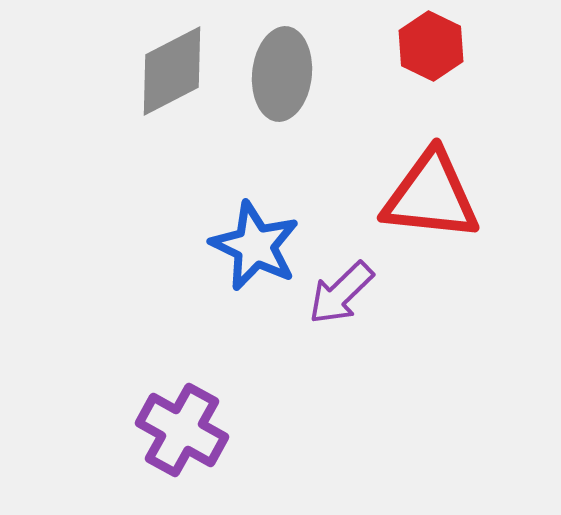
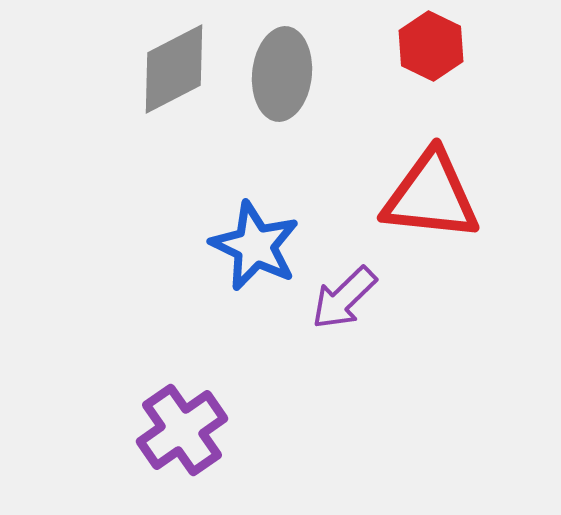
gray diamond: moved 2 px right, 2 px up
purple arrow: moved 3 px right, 5 px down
purple cross: rotated 26 degrees clockwise
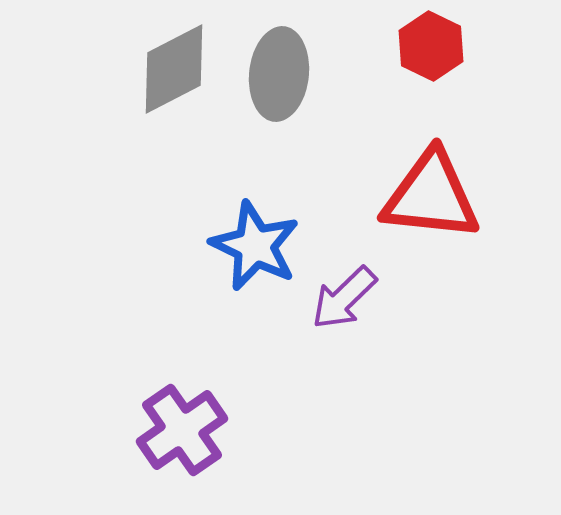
gray ellipse: moved 3 px left
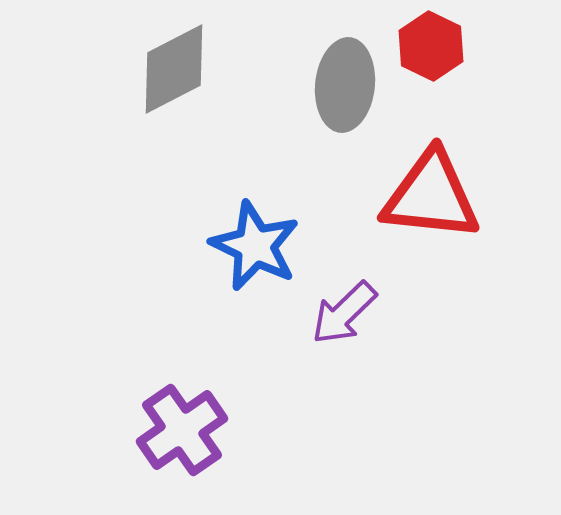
gray ellipse: moved 66 px right, 11 px down
purple arrow: moved 15 px down
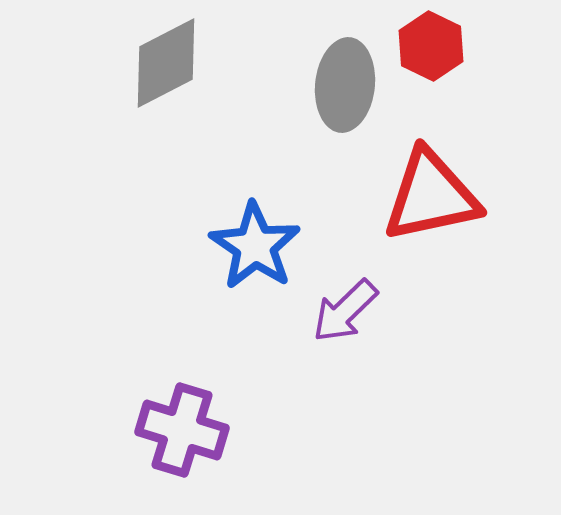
gray diamond: moved 8 px left, 6 px up
red triangle: rotated 18 degrees counterclockwise
blue star: rotated 8 degrees clockwise
purple arrow: moved 1 px right, 2 px up
purple cross: rotated 38 degrees counterclockwise
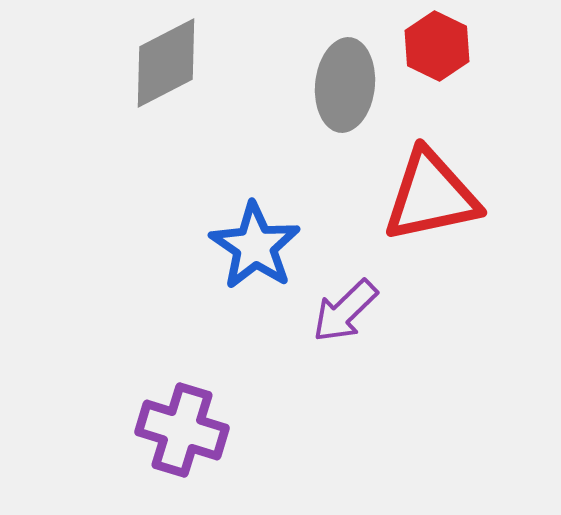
red hexagon: moved 6 px right
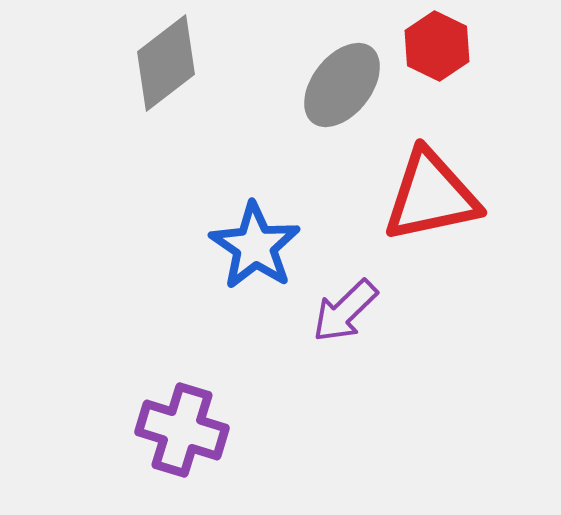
gray diamond: rotated 10 degrees counterclockwise
gray ellipse: moved 3 px left; rotated 32 degrees clockwise
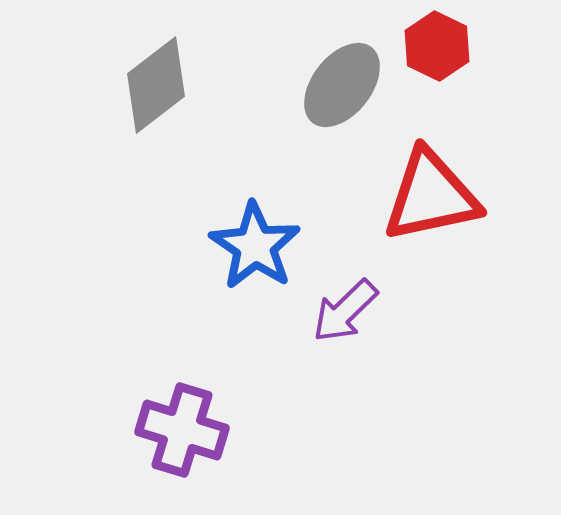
gray diamond: moved 10 px left, 22 px down
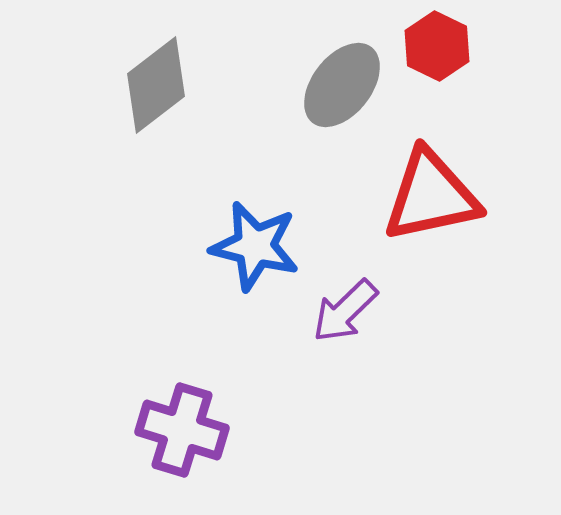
blue star: rotated 20 degrees counterclockwise
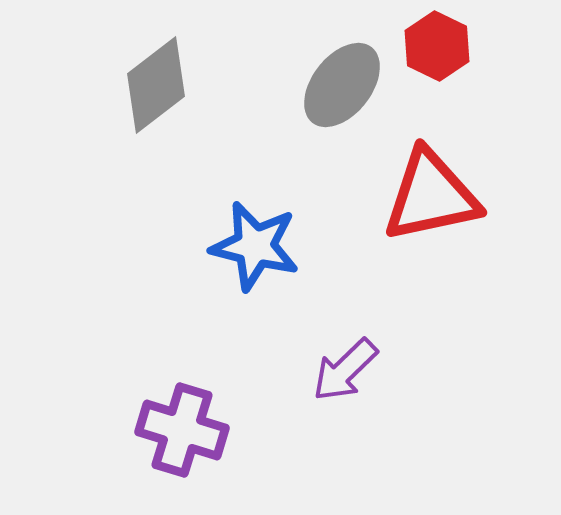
purple arrow: moved 59 px down
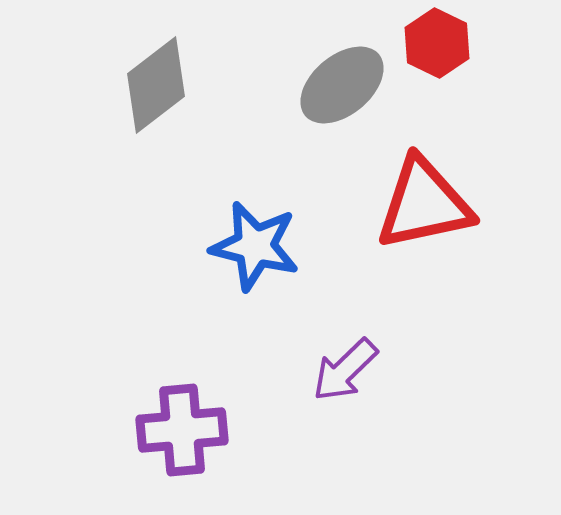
red hexagon: moved 3 px up
gray ellipse: rotated 12 degrees clockwise
red triangle: moved 7 px left, 8 px down
purple cross: rotated 22 degrees counterclockwise
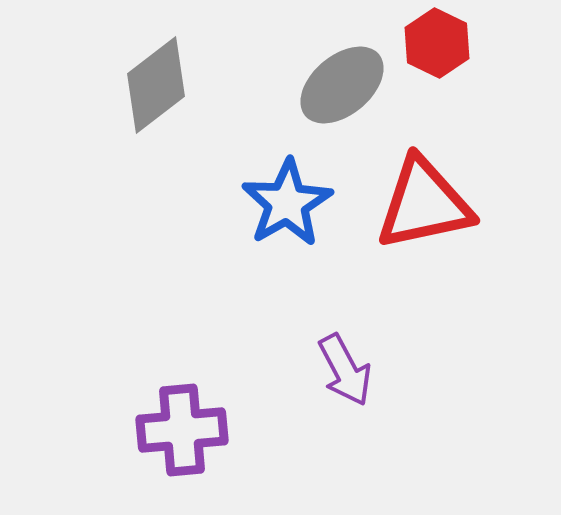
blue star: moved 32 px right, 43 px up; rotated 28 degrees clockwise
purple arrow: rotated 74 degrees counterclockwise
